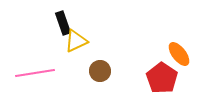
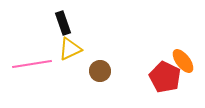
yellow triangle: moved 6 px left, 8 px down
orange ellipse: moved 4 px right, 7 px down
pink line: moved 3 px left, 9 px up
red pentagon: moved 3 px right, 1 px up; rotated 8 degrees counterclockwise
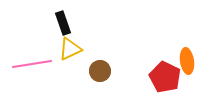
orange ellipse: moved 4 px right; rotated 30 degrees clockwise
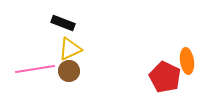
black rectangle: rotated 50 degrees counterclockwise
pink line: moved 3 px right, 5 px down
brown circle: moved 31 px left
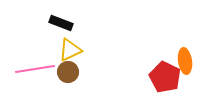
black rectangle: moved 2 px left
yellow triangle: moved 1 px down
orange ellipse: moved 2 px left
brown circle: moved 1 px left, 1 px down
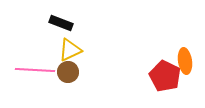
pink line: moved 1 px down; rotated 12 degrees clockwise
red pentagon: moved 1 px up
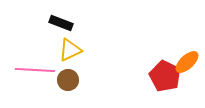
orange ellipse: moved 2 px right, 1 px down; rotated 55 degrees clockwise
brown circle: moved 8 px down
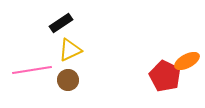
black rectangle: rotated 55 degrees counterclockwise
orange ellipse: moved 1 px up; rotated 15 degrees clockwise
pink line: moved 3 px left; rotated 12 degrees counterclockwise
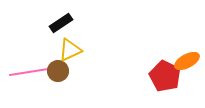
pink line: moved 3 px left, 2 px down
brown circle: moved 10 px left, 9 px up
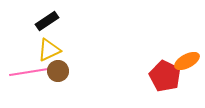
black rectangle: moved 14 px left, 2 px up
yellow triangle: moved 21 px left
